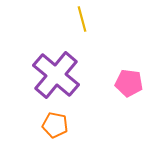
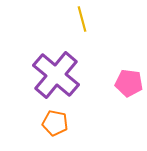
orange pentagon: moved 2 px up
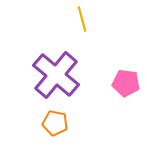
pink pentagon: moved 3 px left
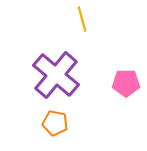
pink pentagon: rotated 8 degrees counterclockwise
